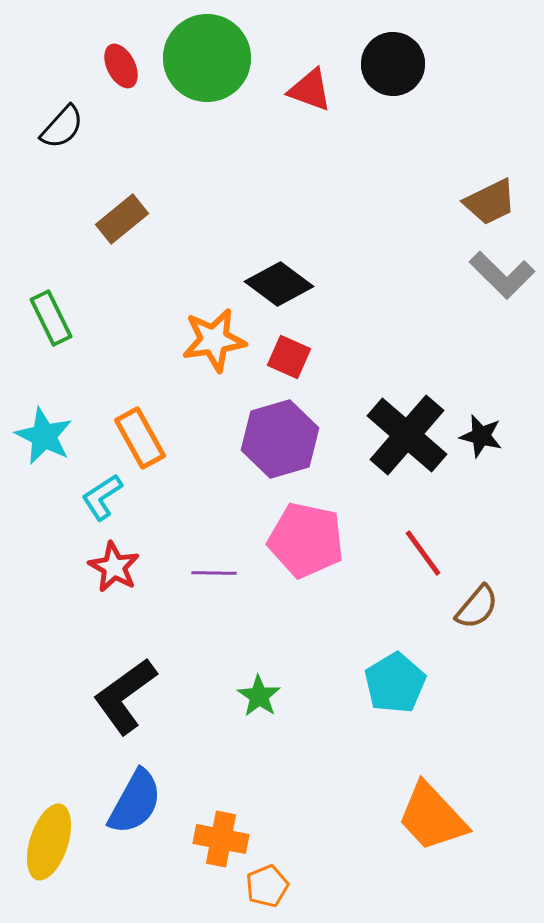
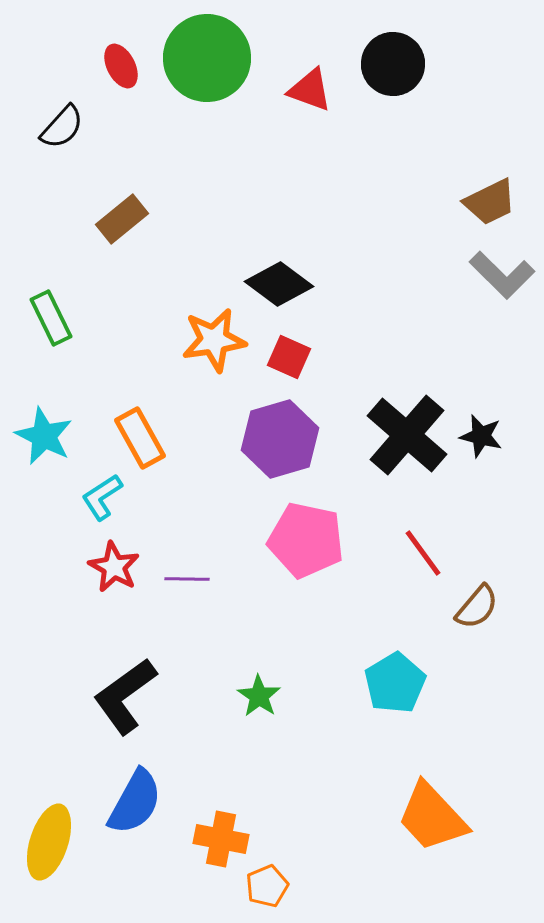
purple line: moved 27 px left, 6 px down
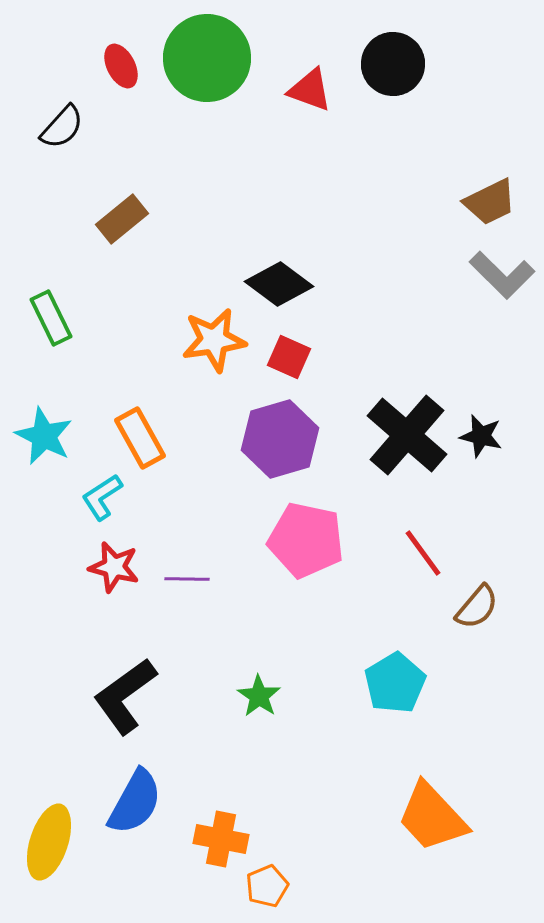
red star: rotated 15 degrees counterclockwise
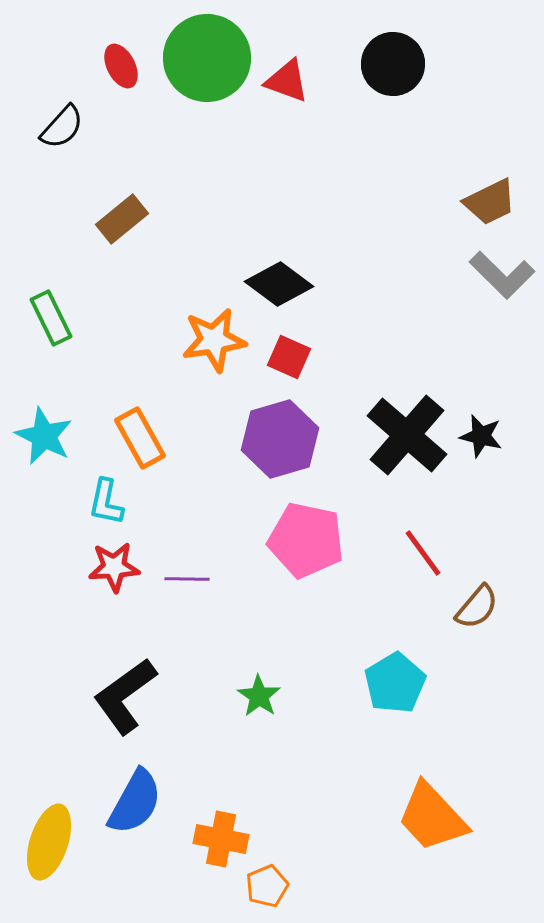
red triangle: moved 23 px left, 9 px up
cyan L-shape: moved 4 px right, 5 px down; rotated 45 degrees counterclockwise
red star: rotated 18 degrees counterclockwise
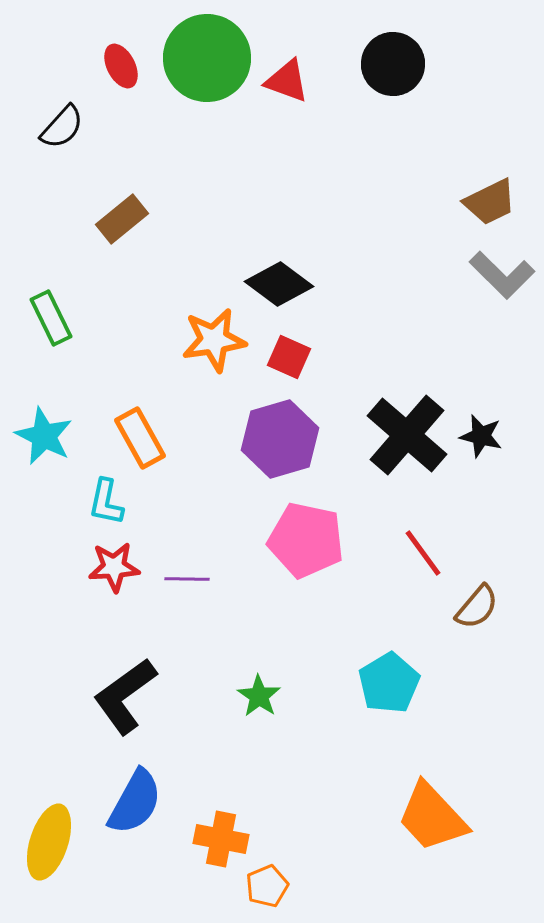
cyan pentagon: moved 6 px left
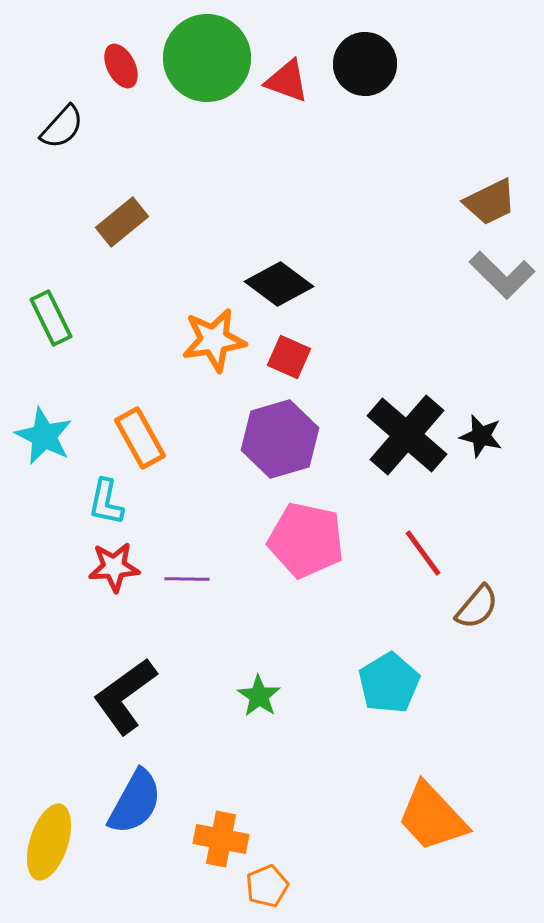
black circle: moved 28 px left
brown rectangle: moved 3 px down
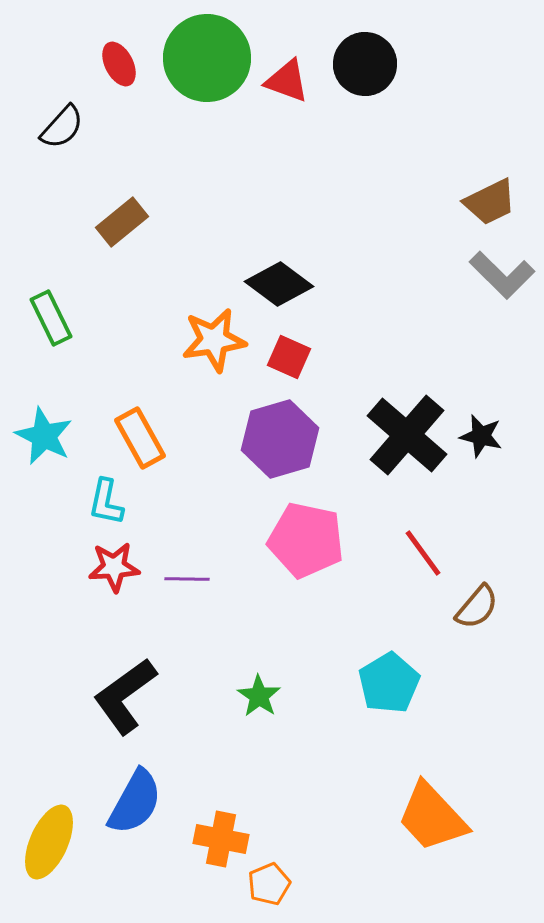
red ellipse: moved 2 px left, 2 px up
yellow ellipse: rotated 6 degrees clockwise
orange pentagon: moved 2 px right, 2 px up
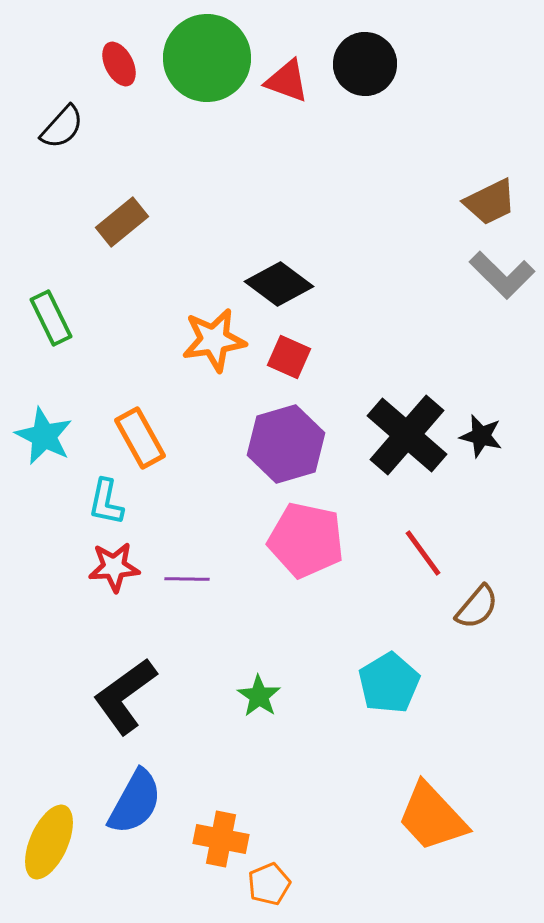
purple hexagon: moved 6 px right, 5 px down
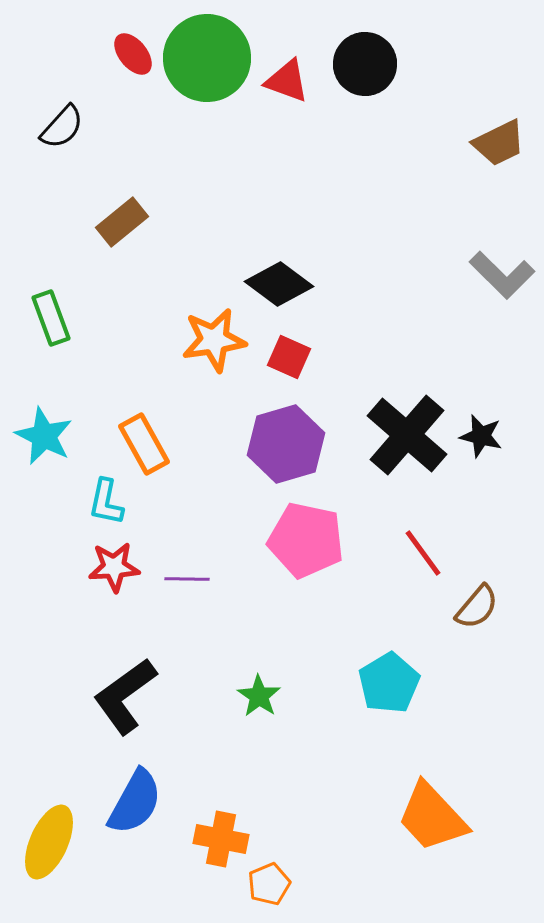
red ellipse: moved 14 px right, 10 px up; rotated 12 degrees counterclockwise
brown trapezoid: moved 9 px right, 59 px up
green rectangle: rotated 6 degrees clockwise
orange rectangle: moved 4 px right, 6 px down
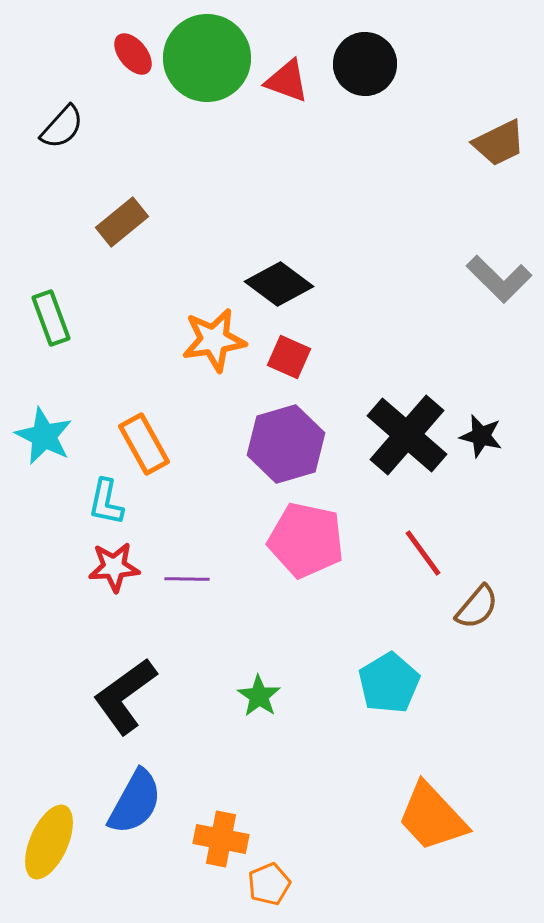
gray L-shape: moved 3 px left, 4 px down
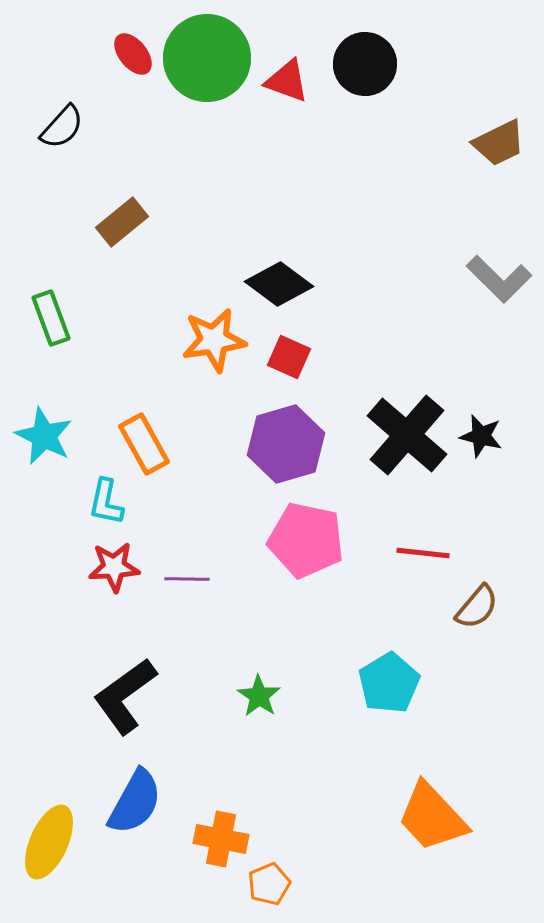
red line: rotated 48 degrees counterclockwise
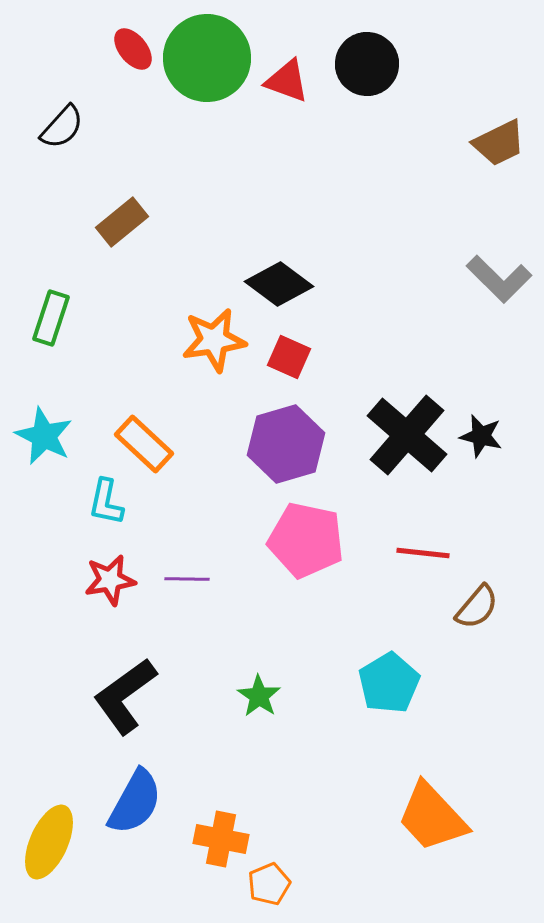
red ellipse: moved 5 px up
black circle: moved 2 px right
green rectangle: rotated 38 degrees clockwise
orange rectangle: rotated 18 degrees counterclockwise
red star: moved 4 px left, 13 px down; rotated 6 degrees counterclockwise
